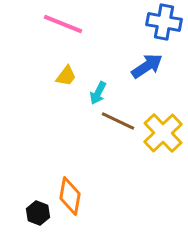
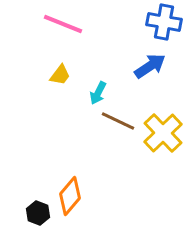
blue arrow: moved 3 px right
yellow trapezoid: moved 6 px left, 1 px up
orange diamond: rotated 30 degrees clockwise
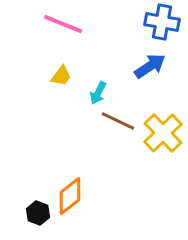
blue cross: moved 2 px left
yellow trapezoid: moved 1 px right, 1 px down
orange diamond: rotated 12 degrees clockwise
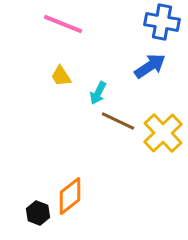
yellow trapezoid: rotated 110 degrees clockwise
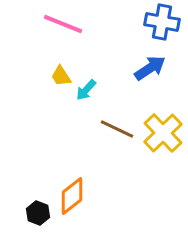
blue arrow: moved 2 px down
cyan arrow: moved 12 px left, 3 px up; rotated 15 degrees clockwise
brown line: moved 1 px left, 8 px down
orange diamond: moved 2 px right
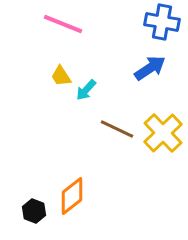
black hexagon: moved 4 px left, 2 px up
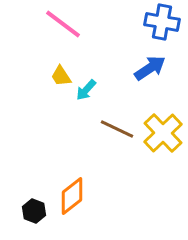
pink line: rotated 15 degrees clockwise
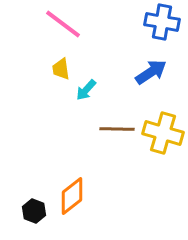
blue arrow: moved 1 px right, 4 px down
yellow trapezoid: moved 7 px up; rotated 25 degrees clockwise
brown line: rotated 24 degrees counterclockwise
yellow cross: rotated 30 degrees counterclockwise
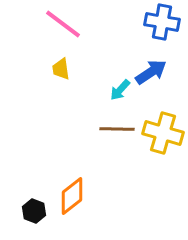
cyan arrow: moved 34 px right
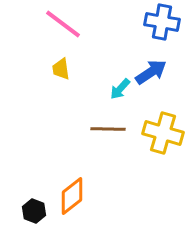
cyan arrow: moved 1 px up
brown line: moved 9 px left
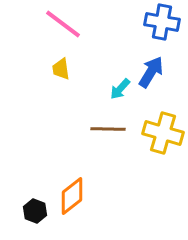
blue arrow: rotated 24 degrees counterclockwise
black hexagon: moved 1 px right
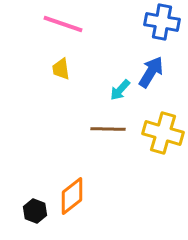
pink line: rotated 18 degrees counterclockwise
cyan arrow: moved 1 px down
